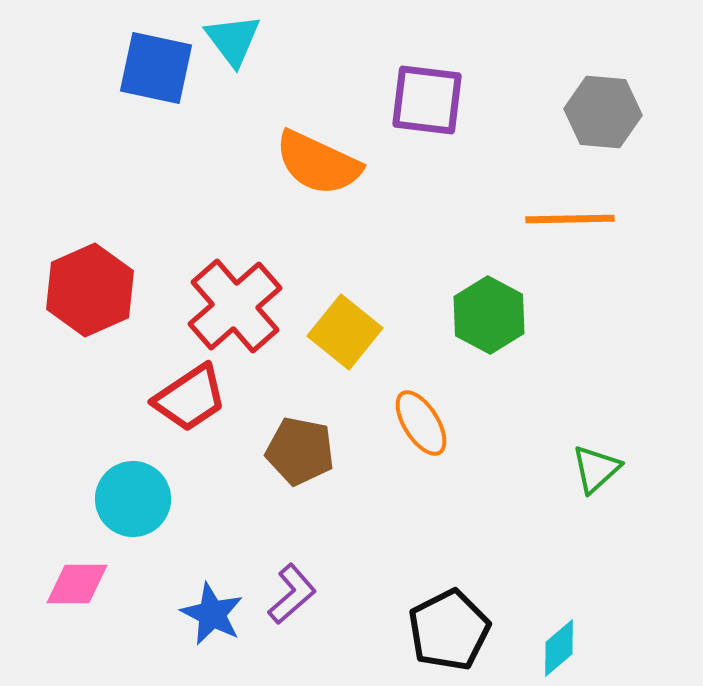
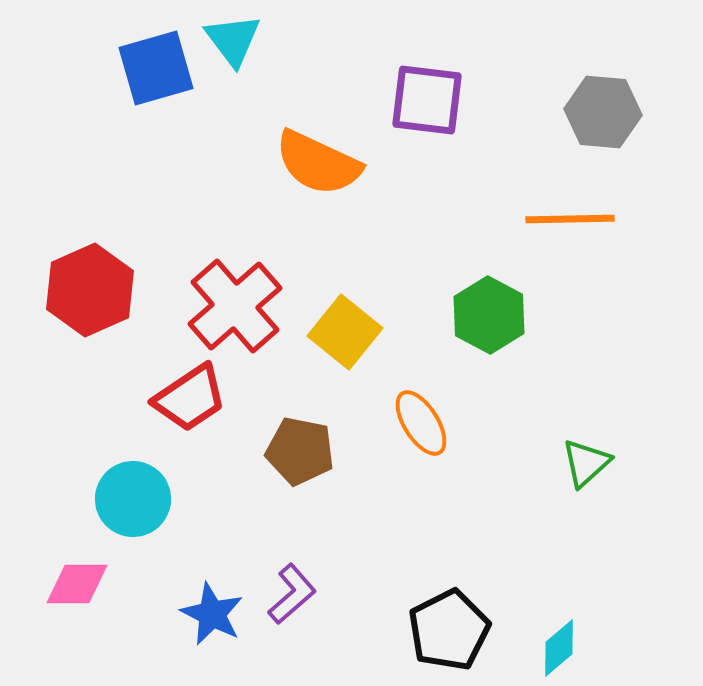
blue square: rotated 28 degrees counterclockwise
green triangle: moved 10 px left, 6 px up
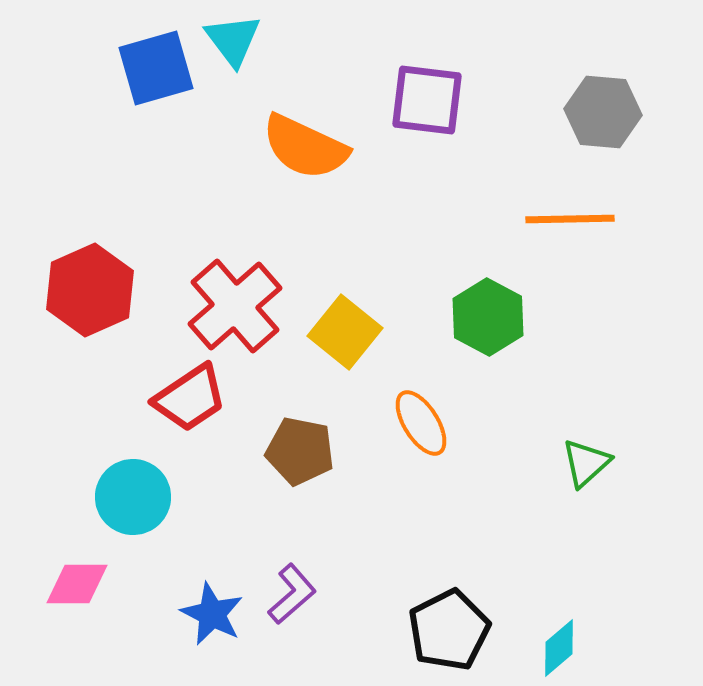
orange semicircle: moved 13 px left, 16 px up
green hexagon: moved 1 px left, 2 px down
cyan circle: moved 2 px up
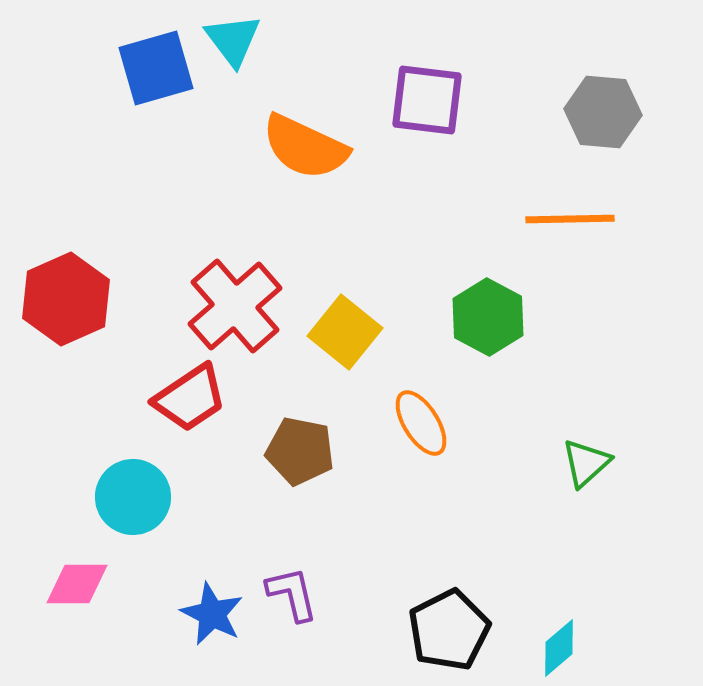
red hexagon: moved 24 px left, 9 px down
purple L-shape: rotated 62 degrees counterclockwise
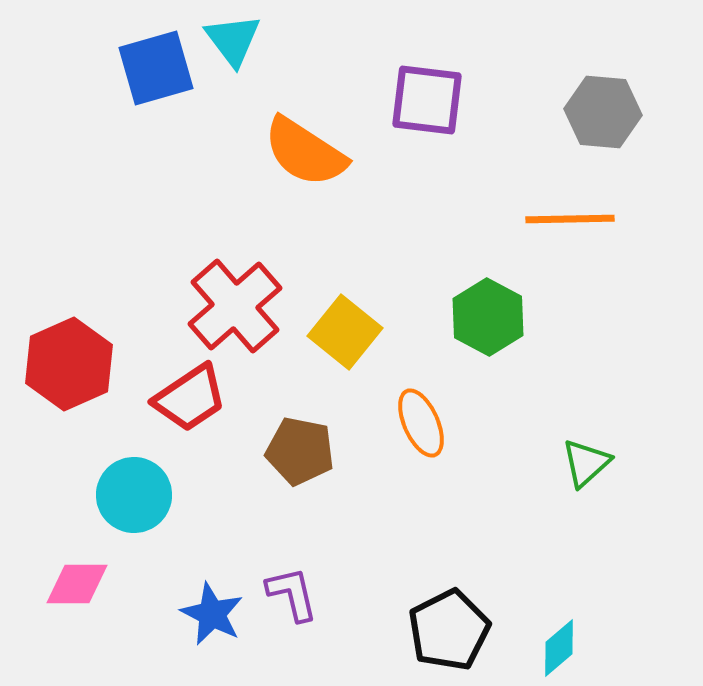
orange semicircle: moved 5 px down; rotated 8 degrees clockwise
red hexagon: moved 3 px right, 65 px down
orange ellipse: rotated 8 degrees clockwise
cyan circle: moved 1 px right, 2 px up
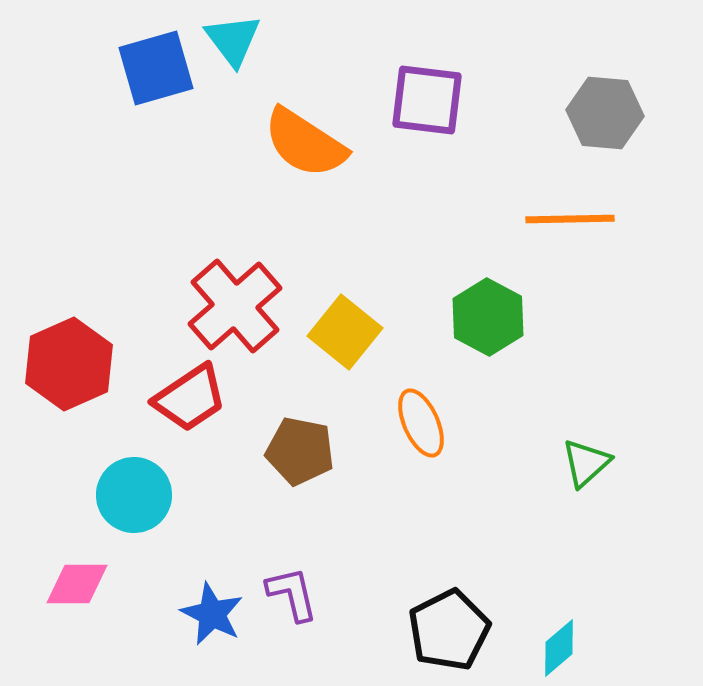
gray hexagon: moved 2 px right, 1 px down
orange semicircle: moved 9 px up
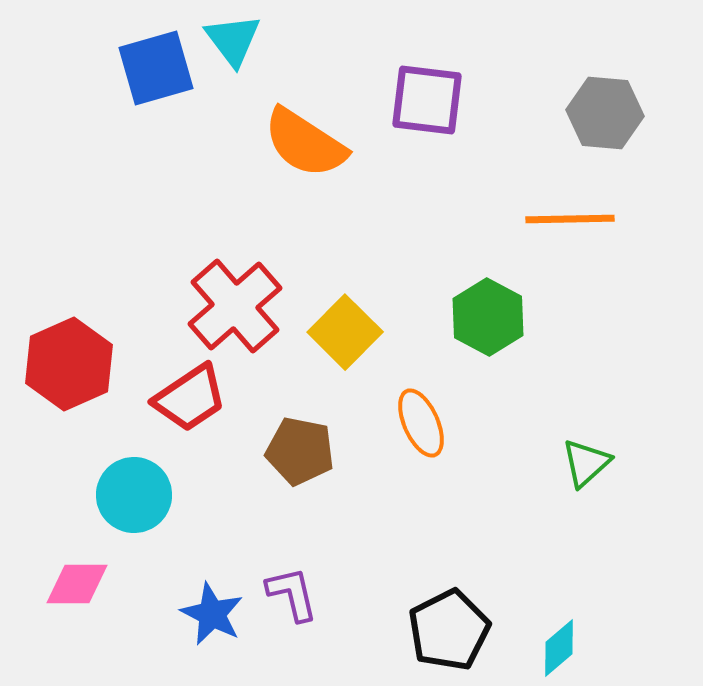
yellow square: rotated 6 degrees clockwise
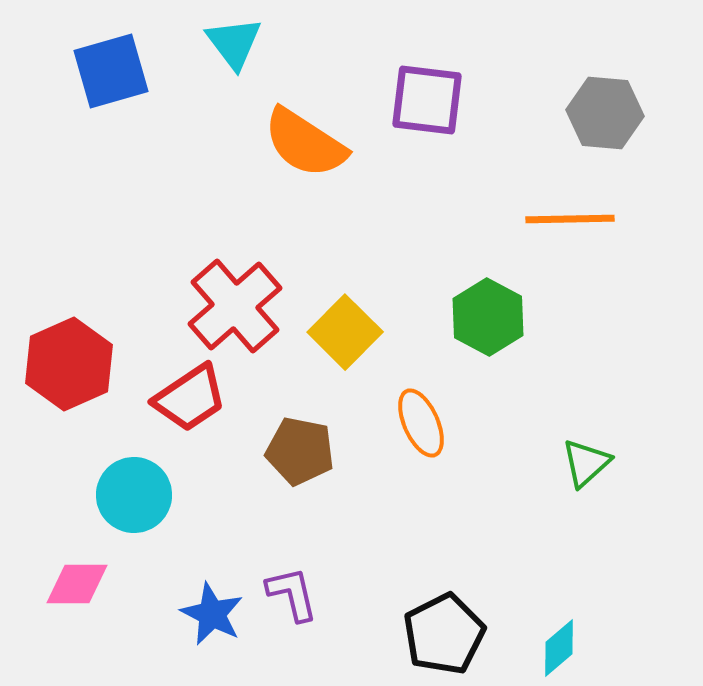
cyan triangle: moved 1 px right, 3 px down
blue square: moved 45 px left, 3 px down
black pentagon: moved 5 px left, 4 px down
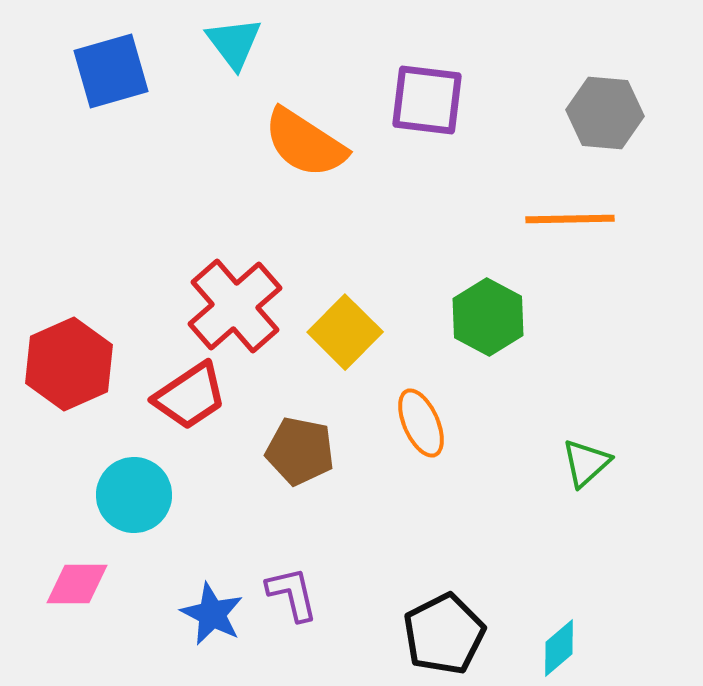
red trapezoid: moved 2 px up
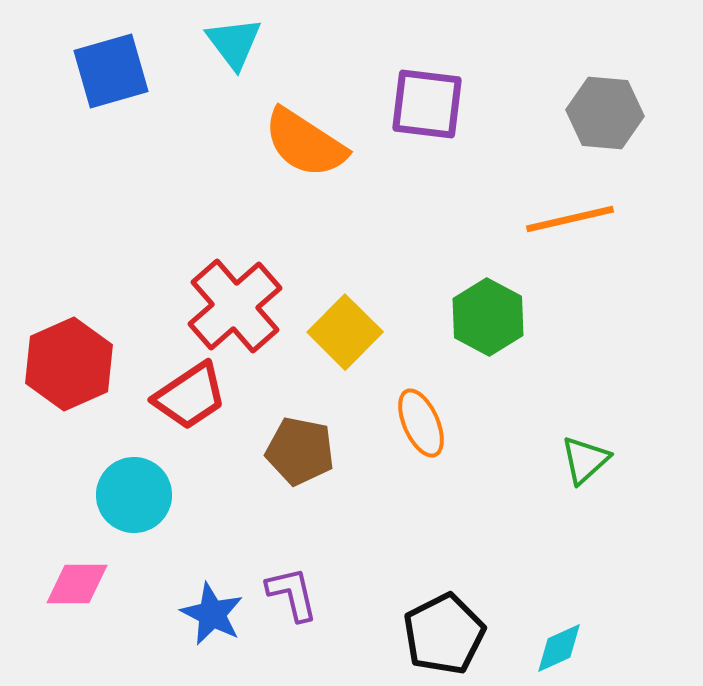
purple square: moved 4 px down
orange line: rotated 12 degrees counterclockwise
green triangle: moved 1 px left, 3 px up
cyan diamond: rotated 16 degrees clockwise
